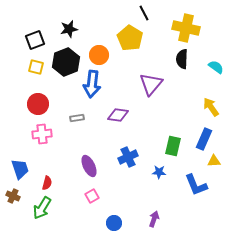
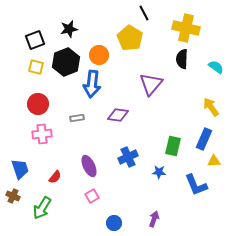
red semicircle: moved 8 px right, 6 px up; rotated 24 degrees clockwise
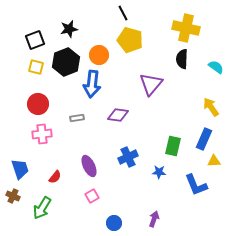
black line: moved 21 px left
yellow pentagon: moved 2 px down; rotated 15 degrees counterclockwise
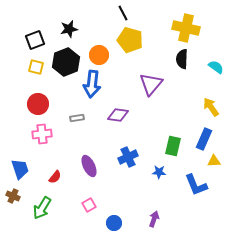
pink square: moved 3 px left, 9 px down
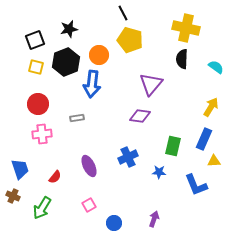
yellow arrow: rotated 66 degrees clockwise
purple diamond: moved 22 px right, 1 px down
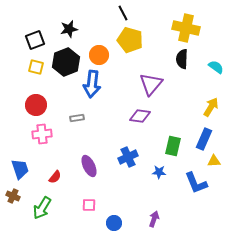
red circle: moved 2 px left, 1 px down
blue L-shape: moved 2 px up
pink square: rotated 32 degrees clockwise
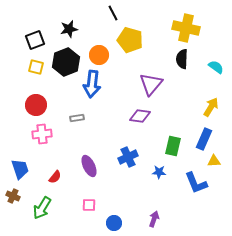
black line: moved 10 px left
